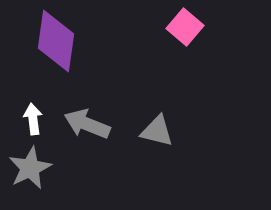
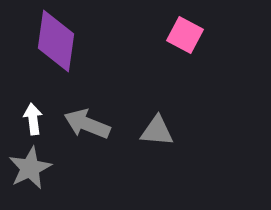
pink square: moved 8 px down; rotated 12 degrees counterclockwise
gray triangle: rotated 9 degrees counterclockwise
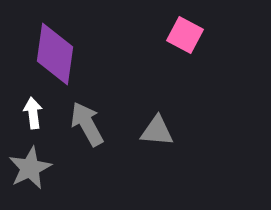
purple diamond: moved 1 px left, 13 px down
white arrow: moved 6 px up
gray arrow: rotated 39 degrees clockwise
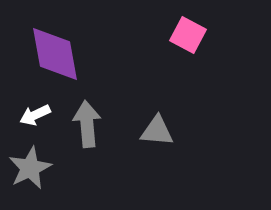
pink square: moved 3 px right
purple diamond: rotated 18 degrees counterclockwise
white arrow: moved 2 px right, 2 px down; rotated 108 degrees counterclockwise
gray arrow: rotated 24 degrees clockwise
